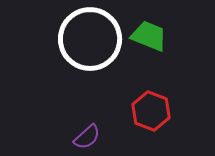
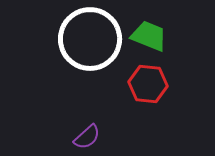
red hexagon: moved 3 px left, 27 px up; rotated 15 degrees counterclockwise
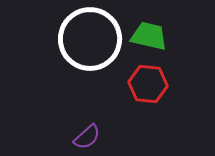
green trapezoid: rotated 9 degrees counterclockwise
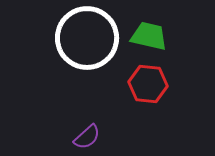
white circle: moved 3 px left, 1 px up
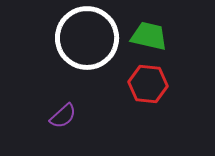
purple semicircle: moved 24 px left, 21 px up
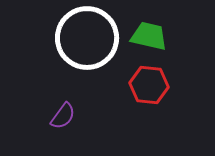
red hexagon: moved 1 px right, 1 px down
purple semicircle: rotated 12 degrees counterclockwise
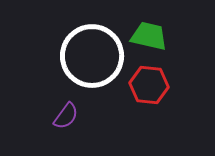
white circle: moved 5 px right, 18 px down
purple semicircle: moved 3 px right
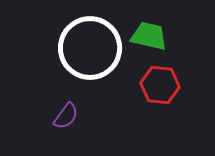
white circle: moved 2 px left, 8 px up
red hexagon: moved 11 px right
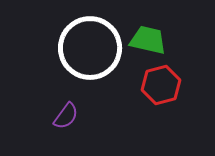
green trapezoid: moved 1 px left, 4 px down
red hexagon: moved 1 px right; rotated 21 degrees counterclockwise
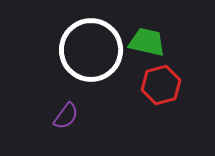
green trapezoid: moved 1 px left, 2 px down
white circle: moved 1 px right, 2 px down
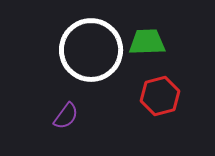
green trapezoid: rotated 15 degrees counterclockwise
red hexagon: moved 1 px left, 11 px down
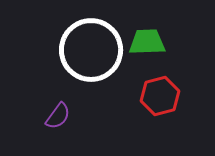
purple semicircle: moved 8 px left
